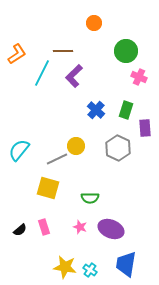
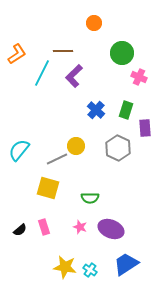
green circle: moved 4 px left, 2 px down
blue trapezoid: rotated 48 degrees clockwise
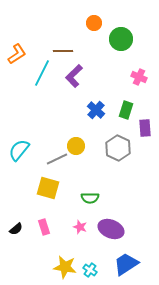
green circle: moved 1 px left, 14 px up
black semicircle: moved 4 px left, 1 px up
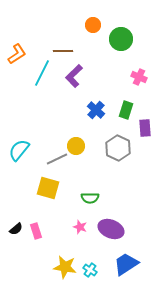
orange circle: moved 1 px left, 2 px down
pink rectangle: moved 8 px left, 4 px down
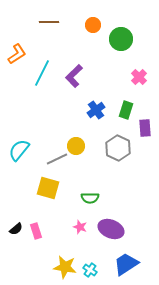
brown line: moved 14 px left, 29 px up
pink cross: rotated 21 degrees clockwise
blue cross: rotated 12 degrees clockwise
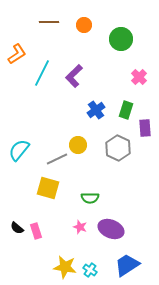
orange circle: moved 9 px left
yellow circle: moved 2 px right, 1 px up
black semicircle: moved 1 px right, 1 px up; rotated 80 degrees clockwise
blue trapezoid: moved 1 px right, 1 px down
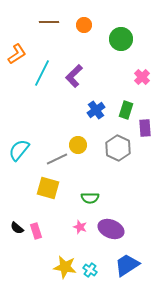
pink cross: moved 3 px right
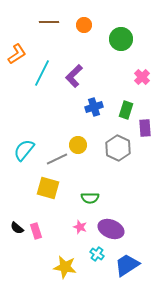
blue cross: moved 2 px left, 3 px up; rotated 18 degrees clockwise
cyan semicircle: moved 5 px right
cyan cross: moved 7 px right, 16 px up
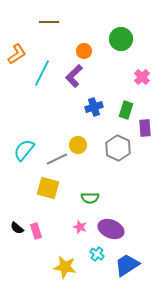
orange circle: moved 26 px down
